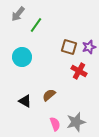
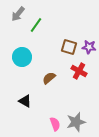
purple star: rotated 24 degrees clockwise
brown semicircle: moved 17 px up
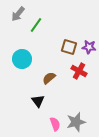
cyan circle: moved 2 px down
black triangle: moved 13 px right; rotated 24 degrees clockwise
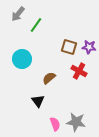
gray star: rotated 24 degrees clockwise
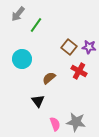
brown square: rotated 21 degrees clockwise
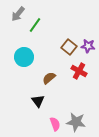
green line: moved 1 px left
purple star: moved 1 px left, 1 px up
cyan circle: moved 2 px right, 2 px up
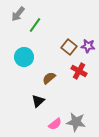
black triangle: rotated 24 degrees clockwise
pink semicircle: rotated 72 degrees clockwise
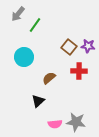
red cross: rotated 28 degrees counterclockwise
pink semicircle: rotated 32 degrees clockwise
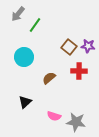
black triangle: moved 13 px left, 1 px down
pink semicircle: moved 1 px left, 8 px up; rotated 24 degrees clockwise
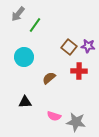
black triangle: rotated 40 degrees clockwise
